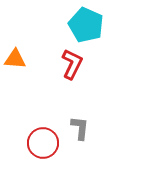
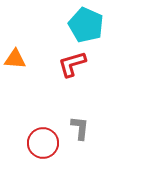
red L-shape: rotated 132 degrees counterclockwise
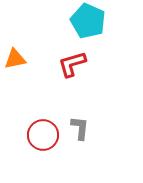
cyan pentagon: moved 2 px right, 4 px up
orange triangle: rotated 15 degrees counterclockwise
red circle: moved 8 px up
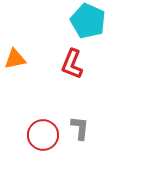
red L-shape: rotated 52 degrees counterclockwise
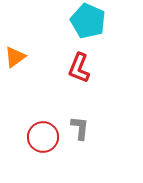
orange triangle: moved 2 px up; rotated 25 degrees counterclockwise
red L-shape: moved 7 px right, 4 px down
red circle: moved 2 px down
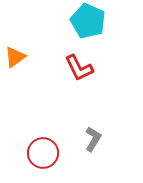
red L-shape: rotated 48 degrees counterclockwise
gray L-shape: moved 13 px right, 11 px down; rotated 25 degrees clockwise
red circle: moved 16 px down
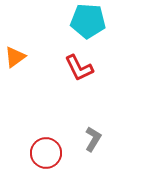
cyan pentagon: rotated 20 degrees counterclockwise
red circle: moved 3 px right
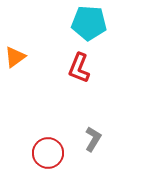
cyan pentagon: moved 1 px right, 2 px down
red L-shape: rotated 48 degrees clockwise
red circle: moved 2 px right
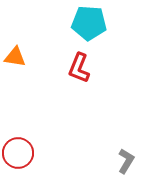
orange triangle: rotated 45 degrees clockwise
gray L-shape: moved 33 px right, 22 px down
red circle: moved 30 px left
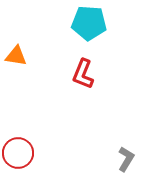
orange triangle: moved 1 px right, 1 px up
red L-shape: moved 4 px right, 6 px down
gray L-shape: moved 2 px up
